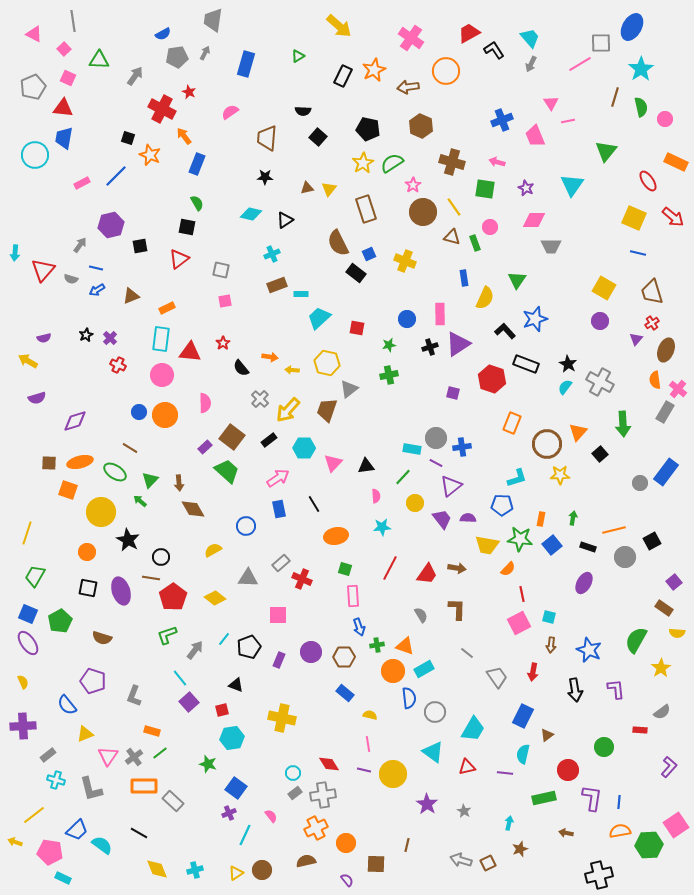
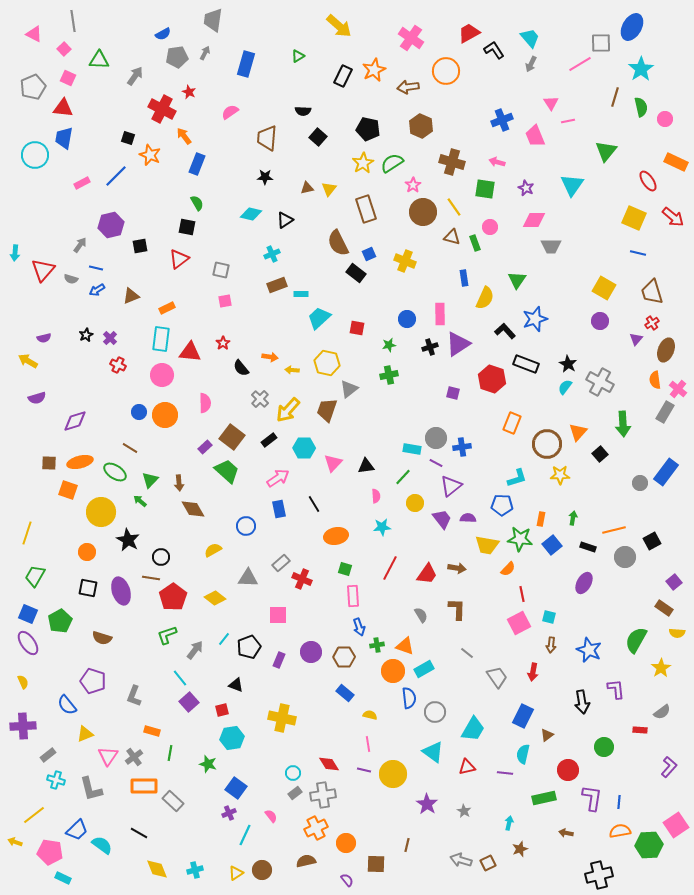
black arrow at (575, 690): moved 7 px right, 12 px down
green line at (160, 753): moved 10 px right; rotated 42 degrees counterclockwise
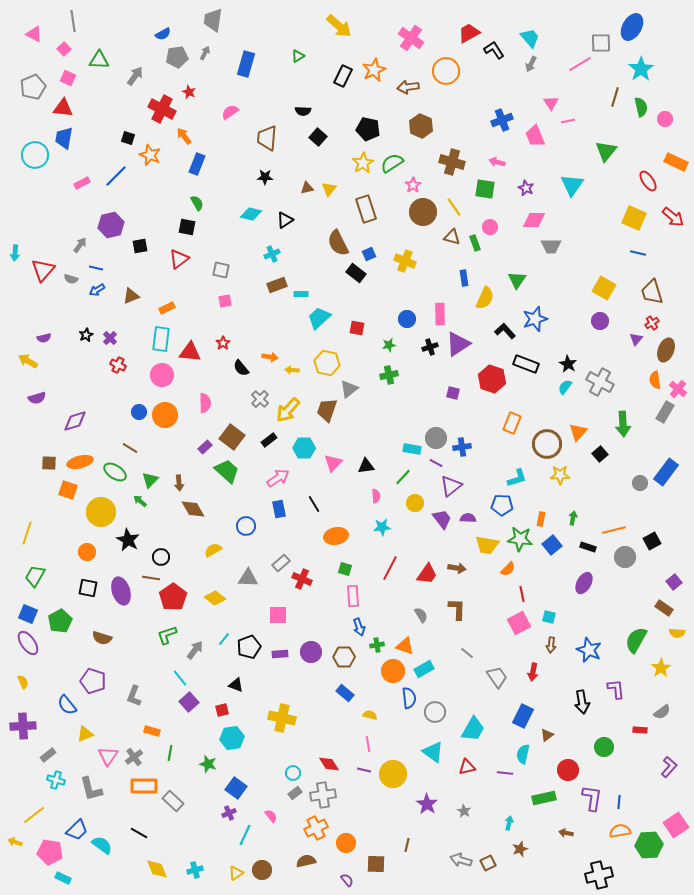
purple rectangle at (279, 660): moved 1 px right, 6 px up; rotated 63 degrees clockwise
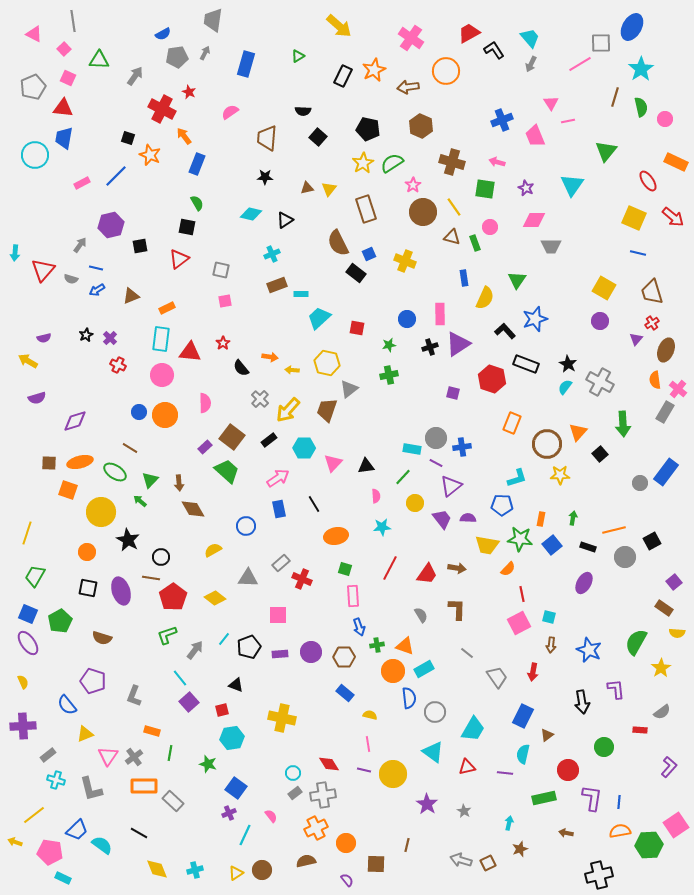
green semicircle at (636, 640): moved 2 px down
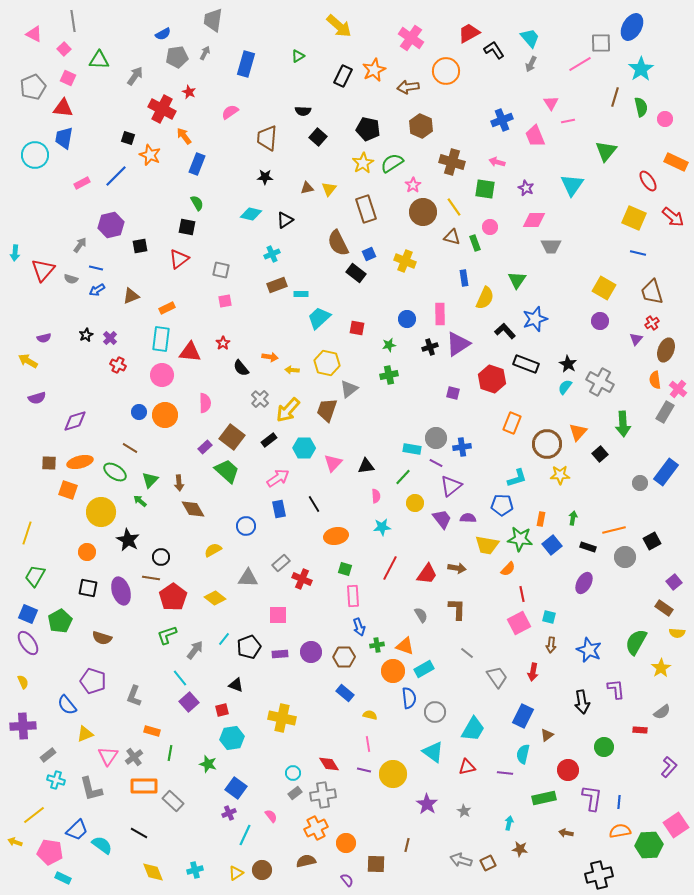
brown star at (520, 849): rotated 28 degrees clockwise
yellow diamond at (157, 869): moved 4 px left, 3 px down
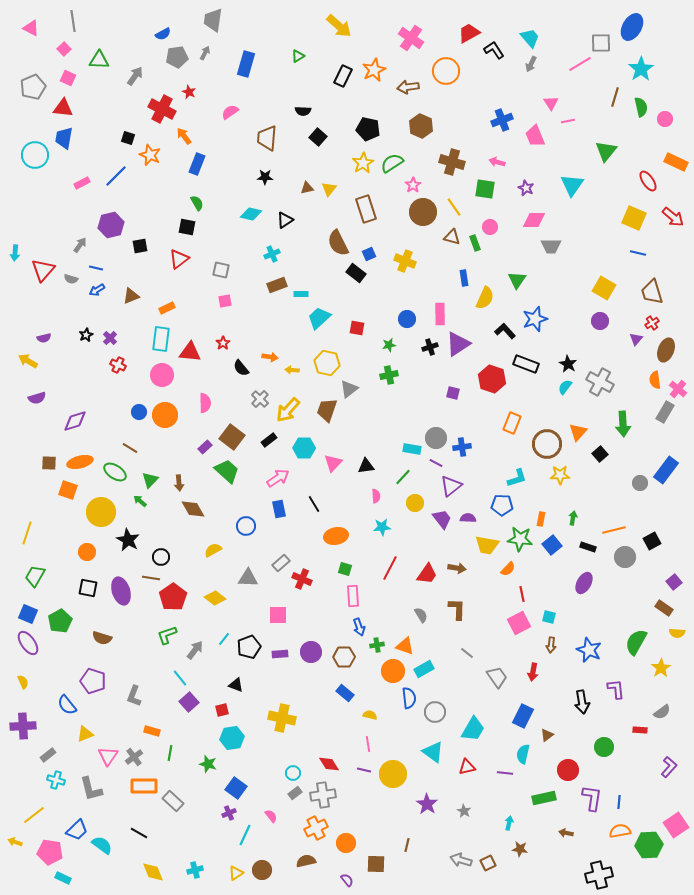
pink triangle at (34, 34): moved 3 px left, 6 px up
blue rectangle at (666, 472): moved 2 px up
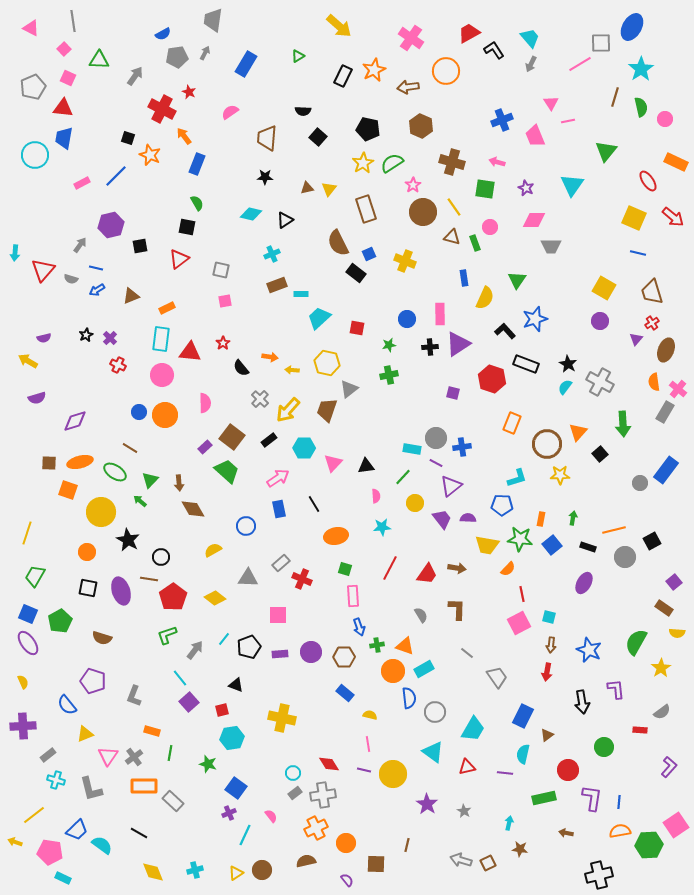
blue rectangle at (246, 64): rotated 15 degrees clockwise
black cross at (430, 347): rotated 14 degrees clockwise
orange semicircle at (655, 380): moved 1 px left, 2 px down
brown line at (151, 578): moved 2 px left, 1 px down
red arrow at (533, 672): moved 14 px right
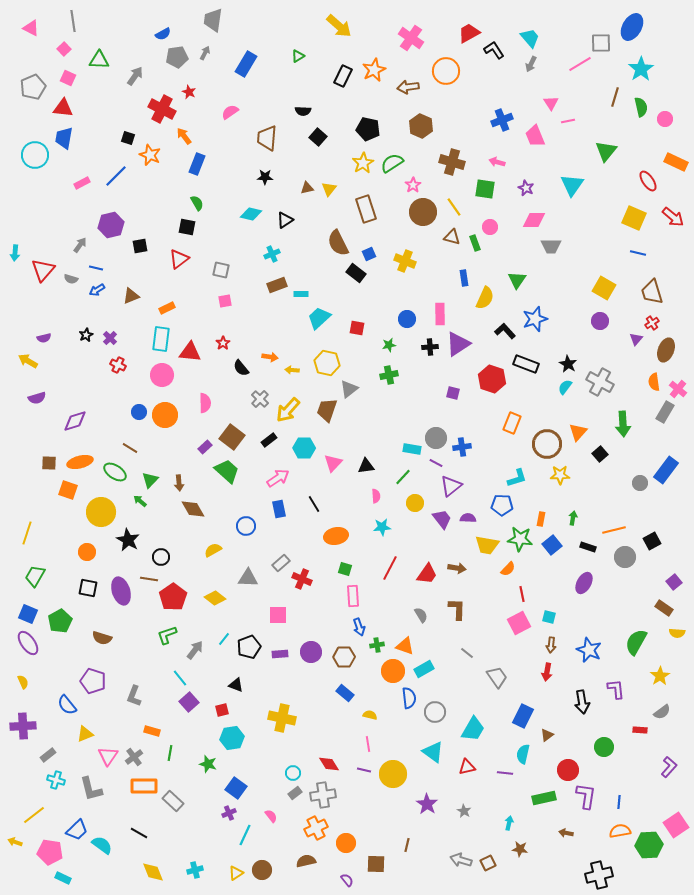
yellow star at (661, 668): moved 1 px left, 8 px down
purple L-shape at (592, 798): moved 6 px left, 2 px up
